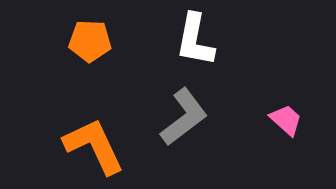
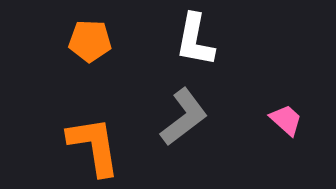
orange L-shape: rotated 16 degrees clockwise
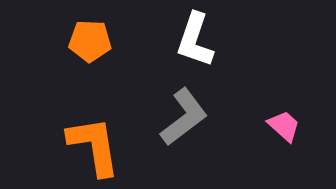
white L-shape: rotated 8 degrees clockwise
pink trapezoid: moved 2 px left, 6 px down
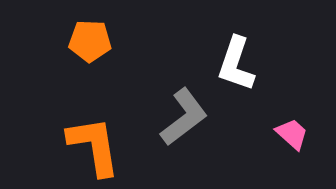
white L-shape: moved 41 px right, 24 px down
pink trapezoid: moved 8 px right, 8 px down
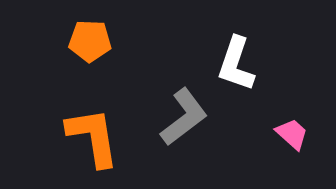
orange L-shape: moved 1 px left, 9 px up
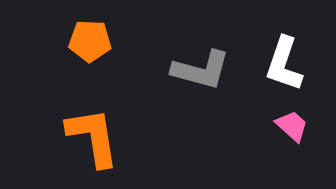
white L-shape: moved 48 px right
gray L-shape: moved 17 px right, 47 px up; rotated 52 degrees clockwise
pink trapezoid: moved 8 px up
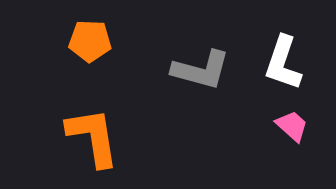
white L-shape: moved 1 px left, 1 px up
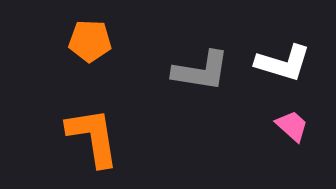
white L-shape: rotated 92 degrees counterclockwise
gray L-shape: moved 1 px down; rotated 6 degrees counterclockwise
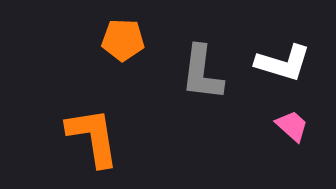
orange pentagon: moved 33 px right, 1 px up
gray L-shape: moved 1 px right, 2 px down; rotated 88 degrees clockwise
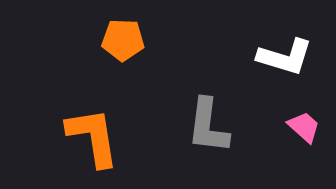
white L-shape: moved 2 px right, 6 px up
gray L-shape: moved 6 px right, 53 px down
pink trapezoid: moved 12 px right, 1 px down
